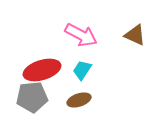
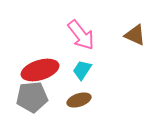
pink arrow: rotated 24 degrees clockwise
red ellipse: moved 2 px left
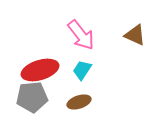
brown ellipse: moved 2 px down
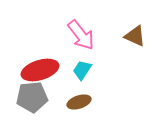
brown triangle: moved 1 px down
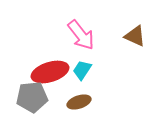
red ellipse: moved 10 px right, 2 px down
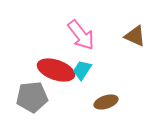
red ellipse: moved 6 px right, 2 px up; rotated 36 degrees clockwise
brown ellipse: moved 27 px right
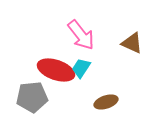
brown triangle: moved 3 px left, 7 px down
cyan trapezoid: moved 1 px left, 2 px up
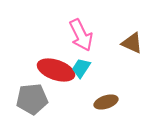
pink arrow: rotated 12 degrees clockwise
gray pentagon: moved 2 px down
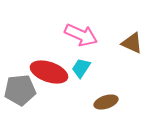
pink arrow: rotated 40 degrees counterclockwise
red ellipse: moved 7 px left, 2 px down
gray pentagon: moved 12 px left, 9 px up
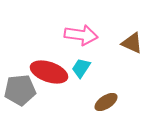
pink arrow: rotated 16 degrees counterclockwise
brown ellipse: rotated 15 degrees counterclockwise
